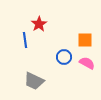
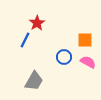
red star: moved 2 px left, 1 px up
blue line: rotated 35 degrees clockwise
pink semicircle: moved 1 px right, 1 px up
gray trapezoid: rotated 85 degrees counterclockwise
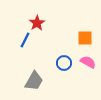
orange square: moved 2 px up
blue circle: moved 6 px down
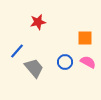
red star: moved 1 px right, 1 px up; rotated 21 degrees clockwise
blue line: moved 8 px left, 11 px down; rotated 14 degrees clockwise
blue circle: moved 1 px right, 1 px up
gray trapezoid: moved 13 px up; rotated 70 degrees counterclockwise
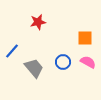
blue line: moved 5 px left
blue circle: moved 2 px left
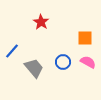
red star: moved 3 px right; rotated 28 degrees counterclockwise
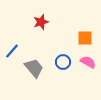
red star: rotated 21 degrees clockwise
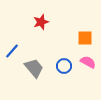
blue circle: moved 1 px right, 4 px down
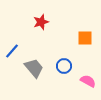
pink semicircle: moved 19 px down
